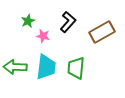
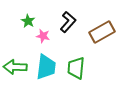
green star: rotated 16 degrees counterclockwise
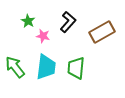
green arrow: rotated 50 degrees clockwise
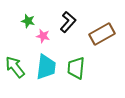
green star: rotated 16 degrees counterclockwise
brown rectangle: moved 2 px down
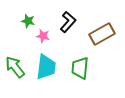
green trapezoid: moved 4 px right
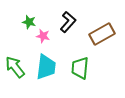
green star: moved 1 px right, 1 px down
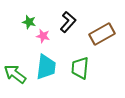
green arrow: moved 7 px down; rotated 15 degrees counterclockwise
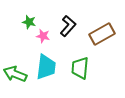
black L-shape: moved 4 px down
green arrow: rotated 15 degrees counterclockwise
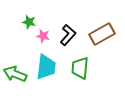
black L-shape: moved 9 px down
